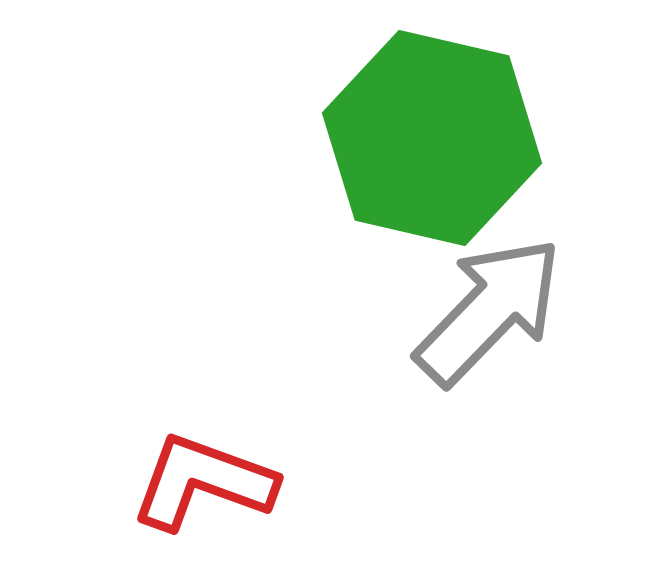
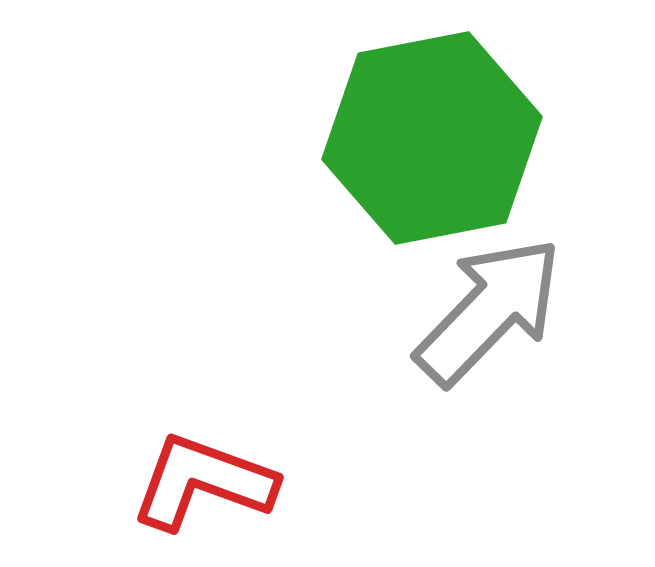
green hexagon: rotated 24 degrees counterclockwise
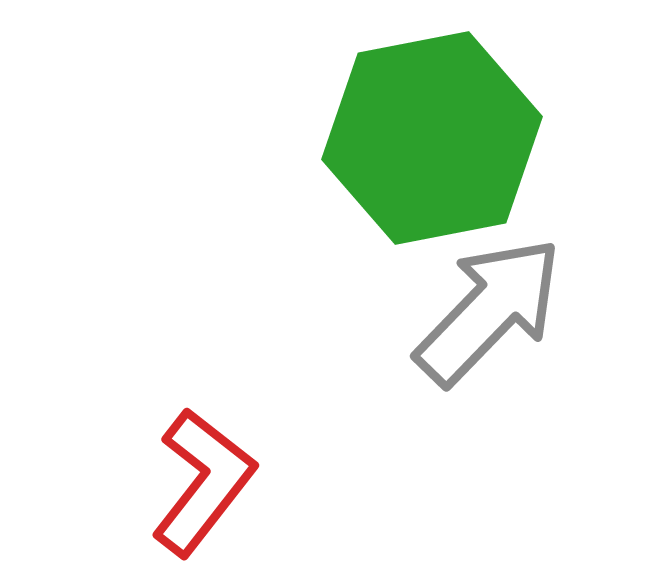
red L-shape: rotated 108 degrees clockwise
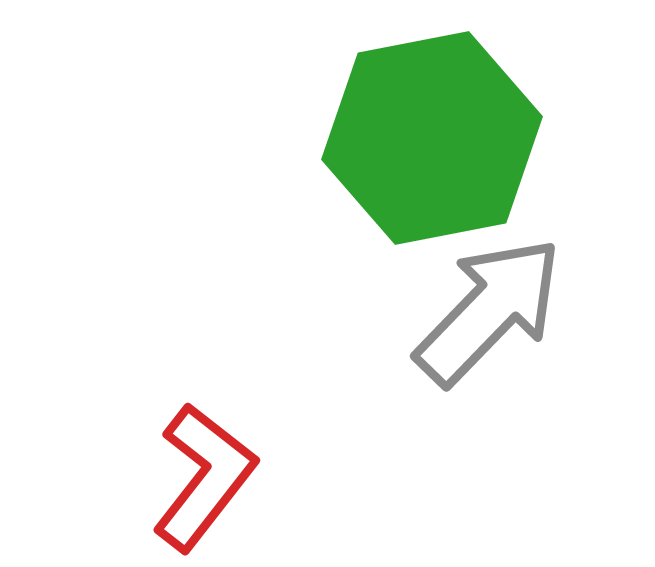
red L-shape: moved 1 px right, 5 px up
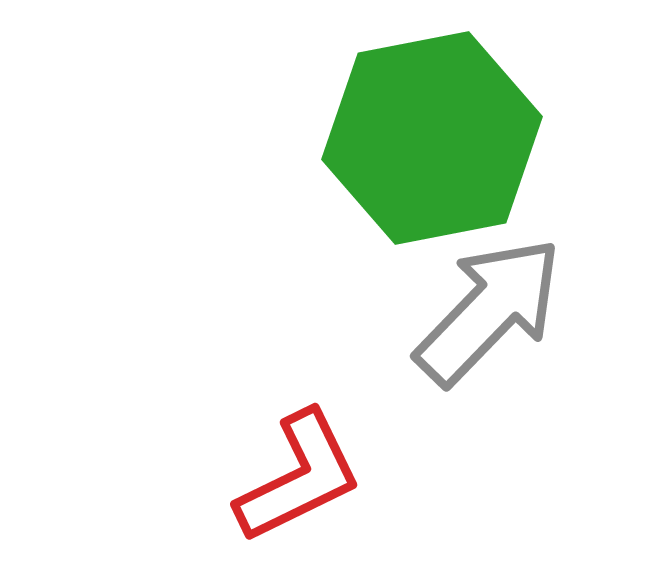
red L-shape: moved 95 px right; rotated 26 degrees clockwise
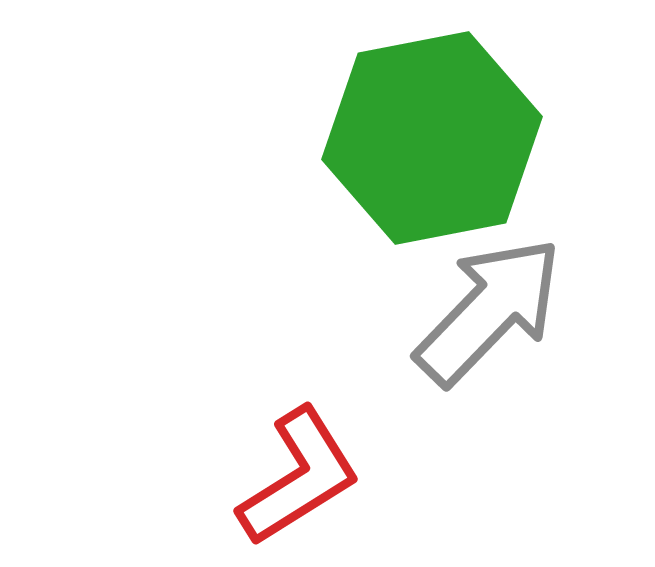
red L-shape: rotated 6 degrees counterclockwise
